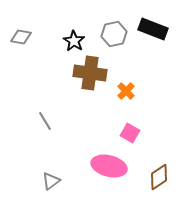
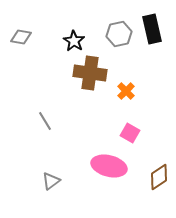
black rectangle: moved 1 px left; rotated 56 degrees clockwise
gray hexagon: moved 5 px right
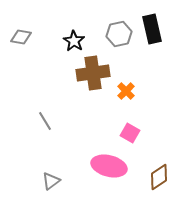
brown cross: moved 3 px right; rotated 16 degrees counterclockwise
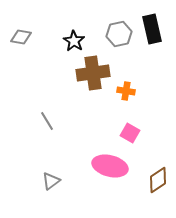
orange cross: rotated 36 degrees counterclockwise
gray line: moved 2 px right
pink ellipse: moved 1 px right
brown diamond: moved 1 px left, 3 px down
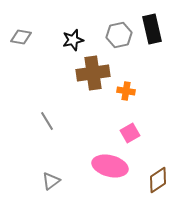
gray hexagon: moved 1 px down
black star: moved 1 px left, 1 px up; rotated 25 degrees clockwise
pink square: rotated 30 degrees clockwise
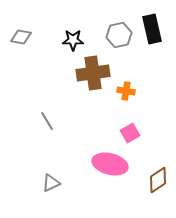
black star: rotated 15 degrees clockwise
pink ellipse: moved 2 px up
gray triangle: moved 2 px down; rotated 12 degrees clockwise
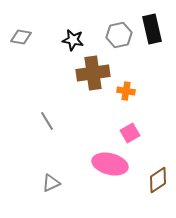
black star: rotated 10 degrees clockwise
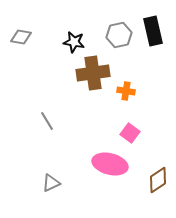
black rectangle: moved 1 px right, 2 px down
black star: moved 1 px right, 2 px down
pink square: rotated 24 degrees counterclockwise
